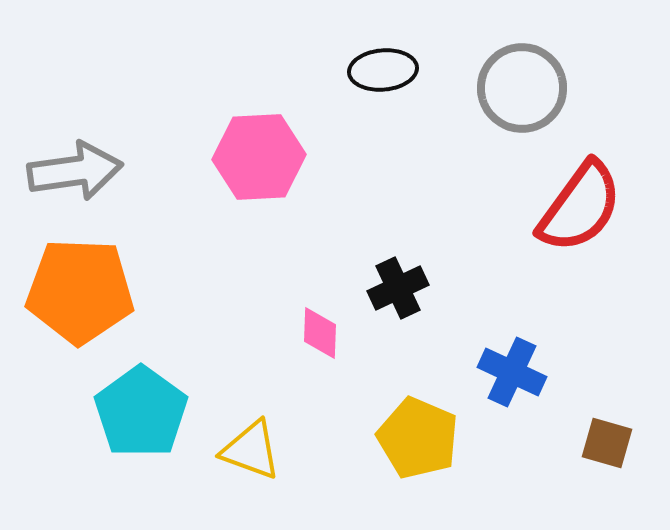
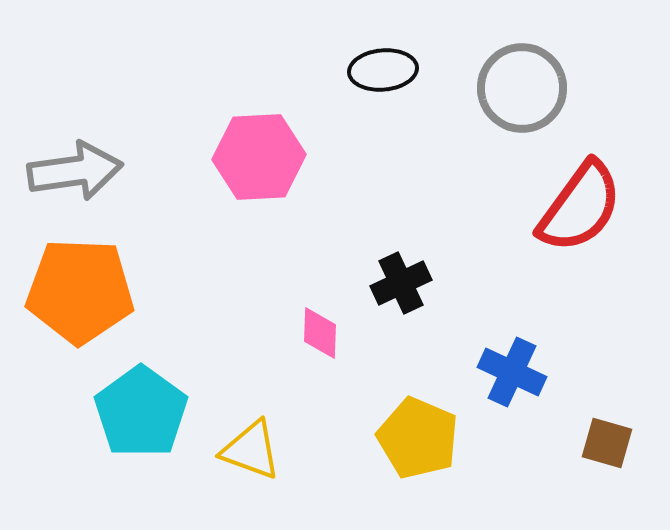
black cross: moved 3 px right, 5 px up
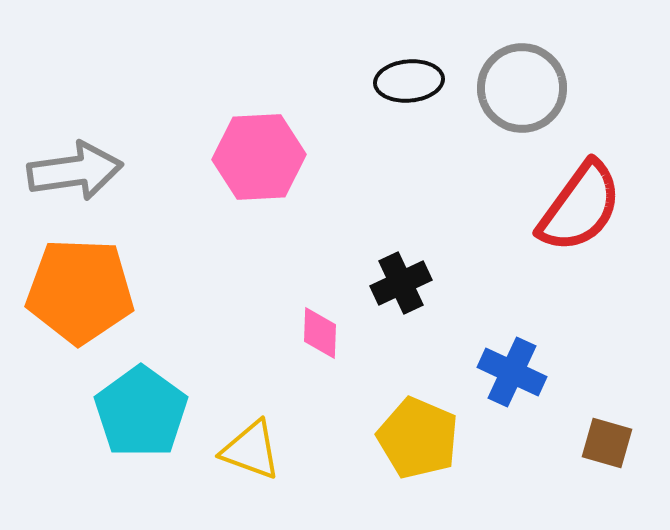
black ellipse: moved 26 px right, 11 px down
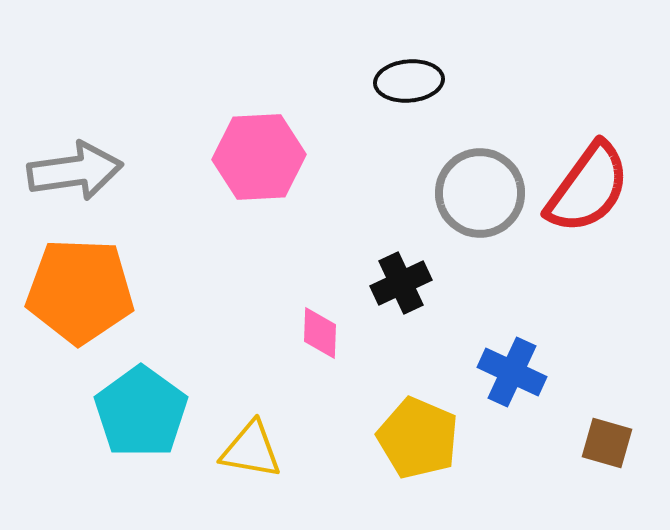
gray circle: moved 42 px left, 105 px down
red semicircle: moved 8 px right, 19 px up
yellow triangle: rotated 10 degrees counterclockwise
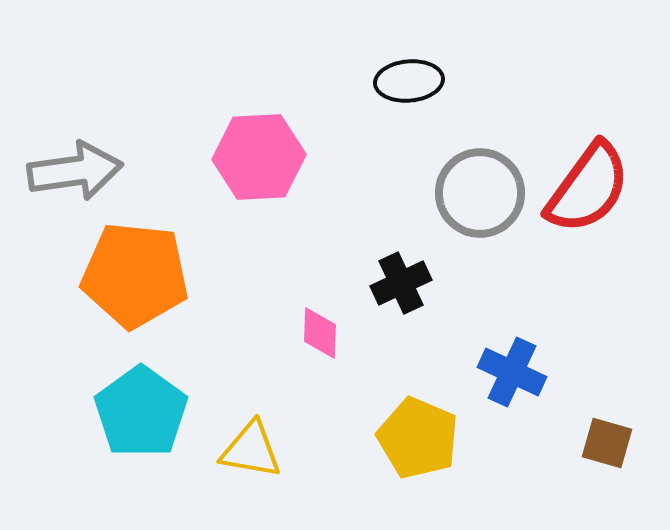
orange pentagon: moved 55 px right, 16 px up; rotated 4 degrees clockwise
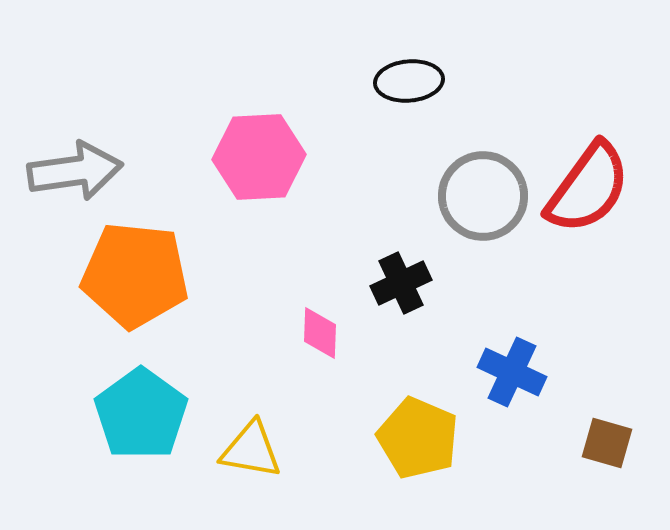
gray circle: moved 3 px right, 3 px down
cyan pentagon: moved 2 px down
